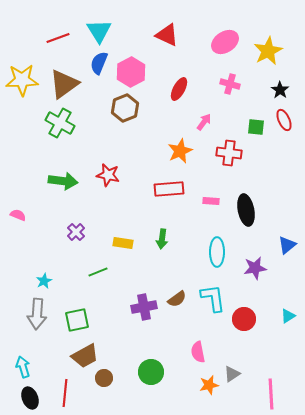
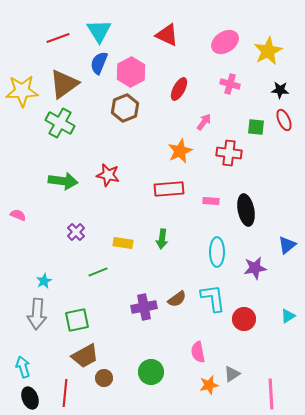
yellow star at (22, 80): moved 11 px down
black star at (280, 90): rotated 30 degrees counterclockwise
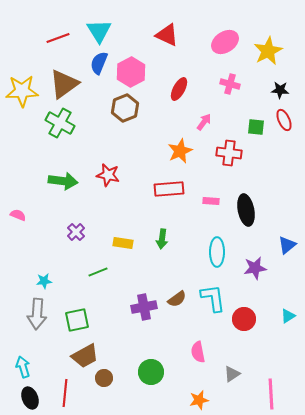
cyan star at (44, 281): rotated 21 degrees clockwise
orange star at (209, 385): moved 10 px left, 15 px down
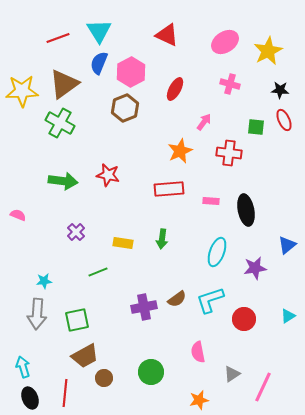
red ellipse at (179, 89): moved 4 px left
cyan ellipse at (217, 252): rotated 20 degrees clockwise
cyan L-shape at (213, 298): moved 3 px left, 2 px down; rotated 100 degrees counterclockwise
pink line at (271, 394): moved 8 px left, 7 px up; rotated 28 degrees clockwise
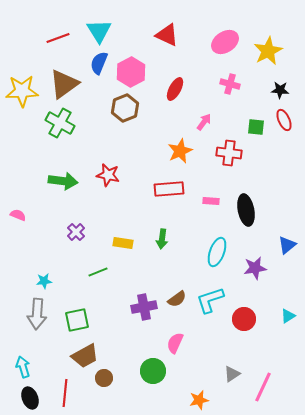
pink semicircle at (198, 352): moved 23 px left, 9 px up; rotated 35 degrees clockwise
green circle at (151, 372): moved 2 px right, 1 px up
